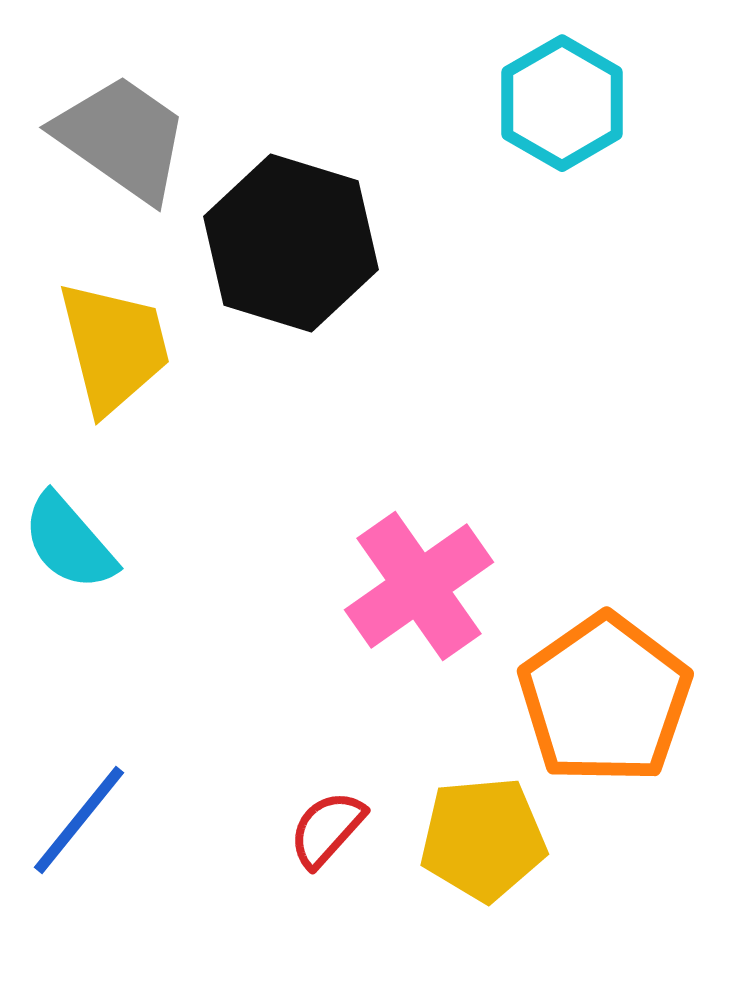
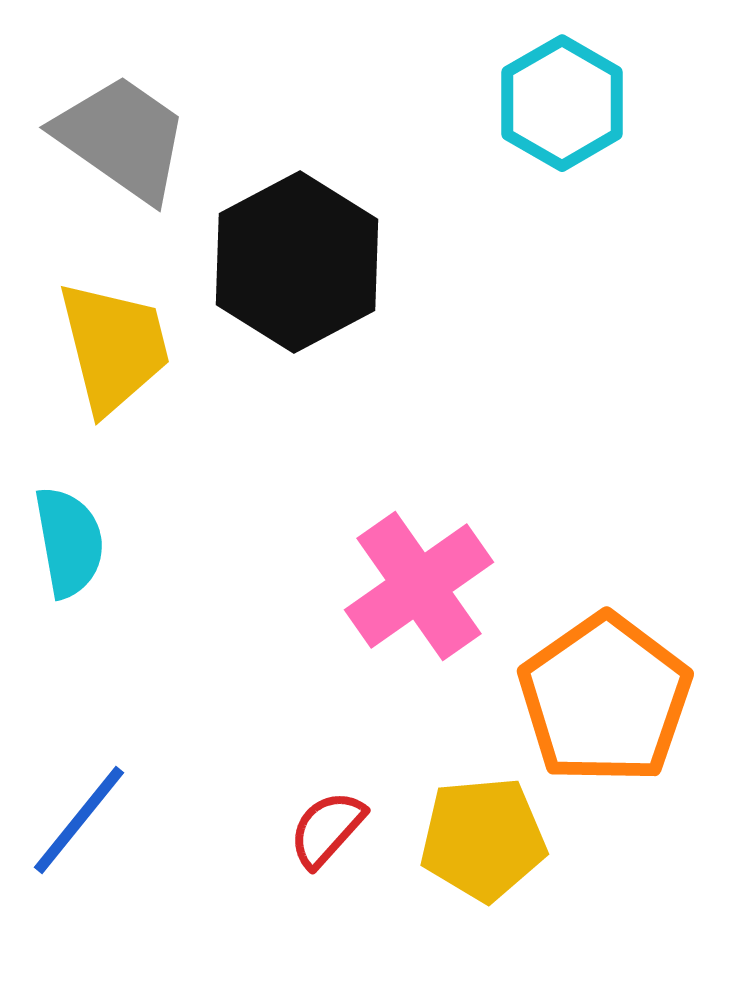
black hexagon: moved 6 px right, 19 px down; rotated 15 degrees clockwise
cyan semicircle: rotated 149 degrees counterclockwise
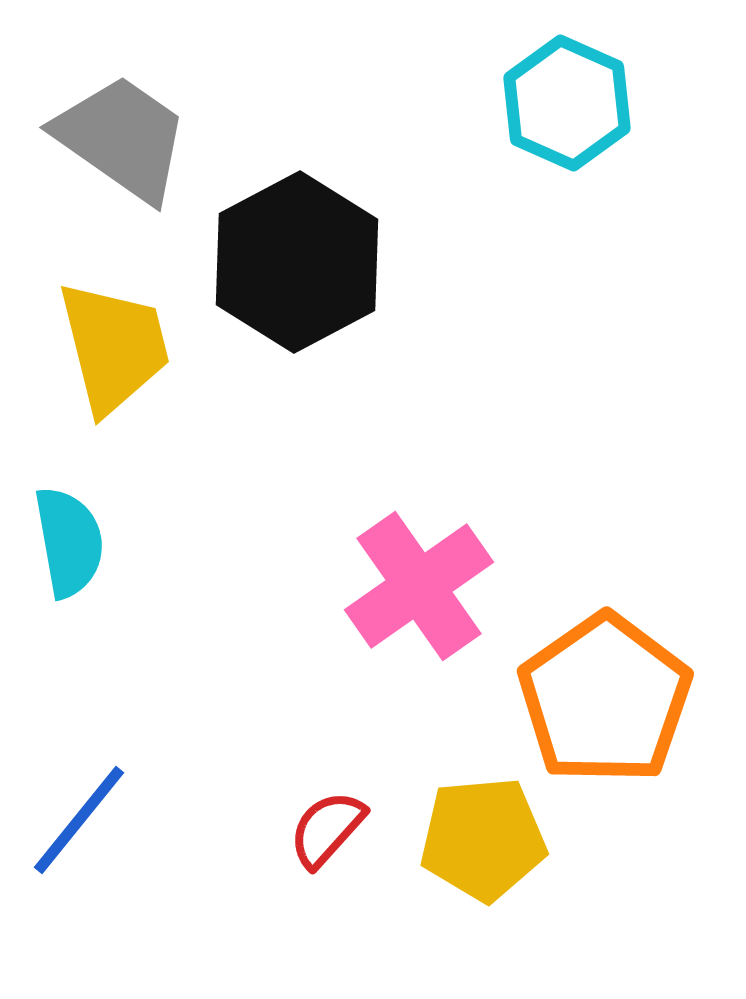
cyan hexagon: moved 5 px right; rotated 6 degrees counterclockwise
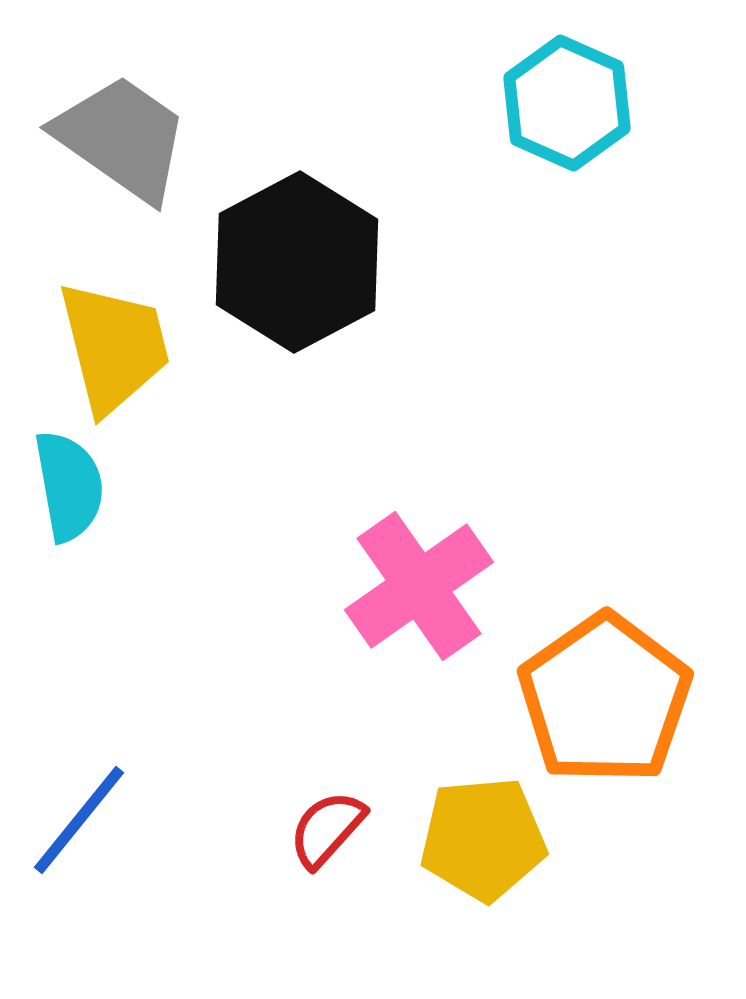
cyan semicircle: moved 56 px up
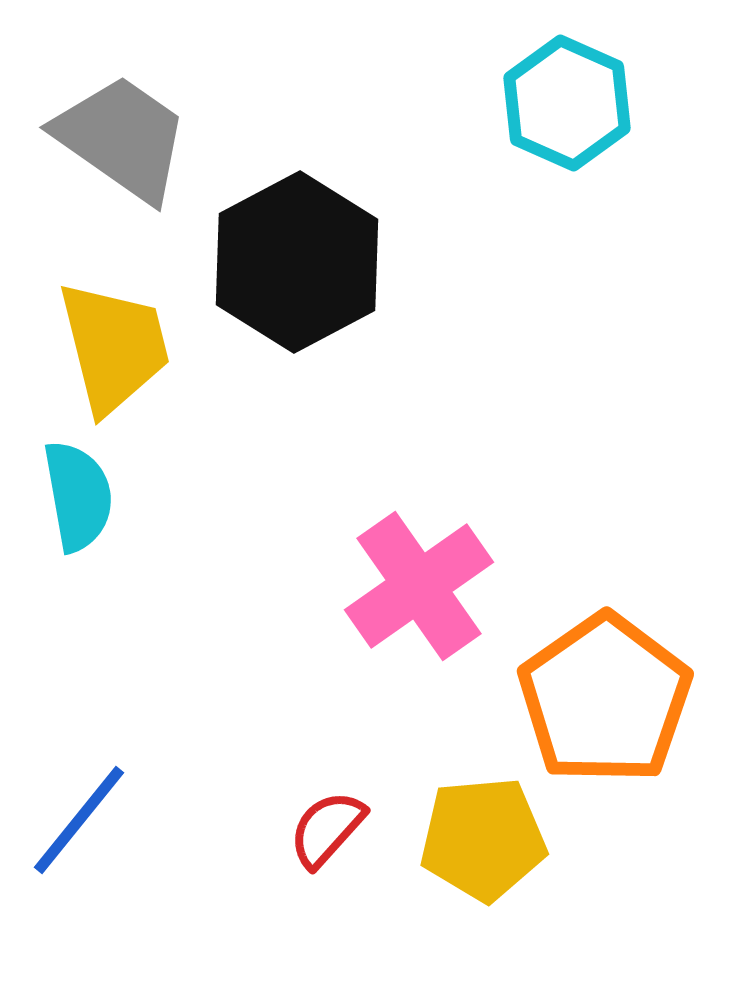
cyan semicircle: moved 9 px right, 10 px down
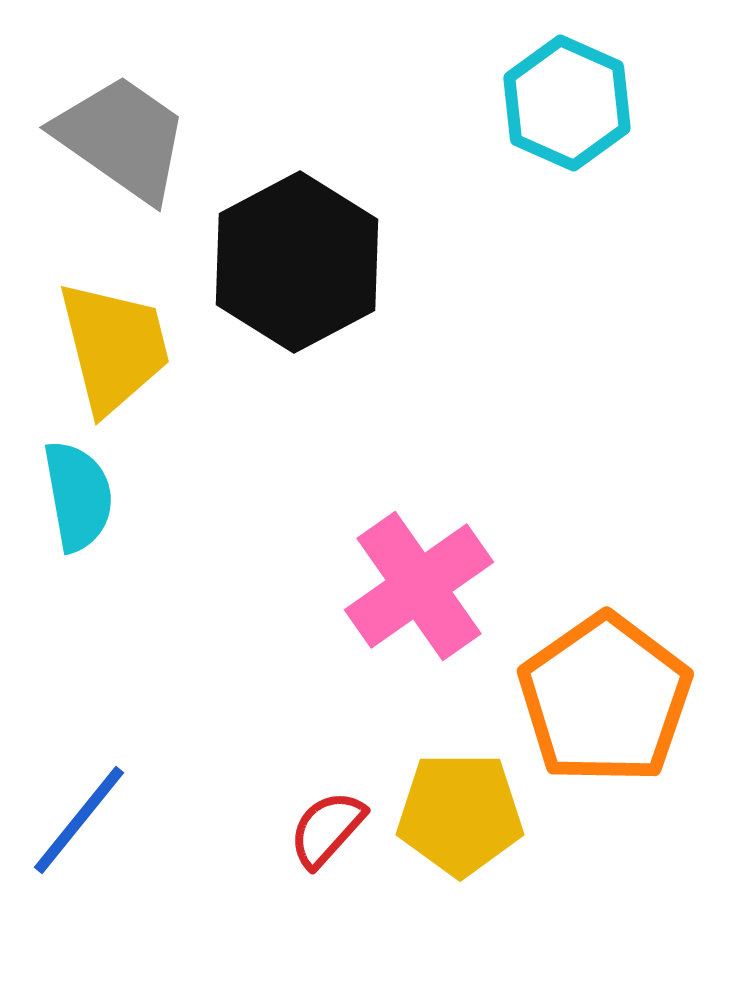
yellow pentagon: moved 23 px left, 25 px up; rotated 5 degrees clockwise
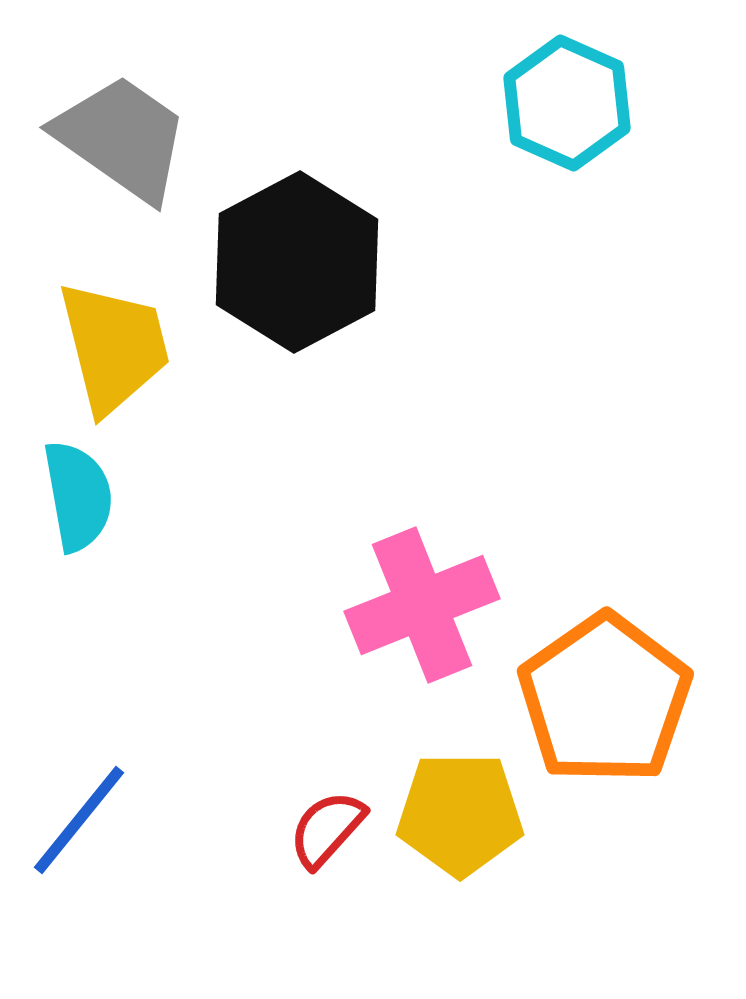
pink cross: moved 3 px right, 19 px down; rotated 13 degrees clockwise
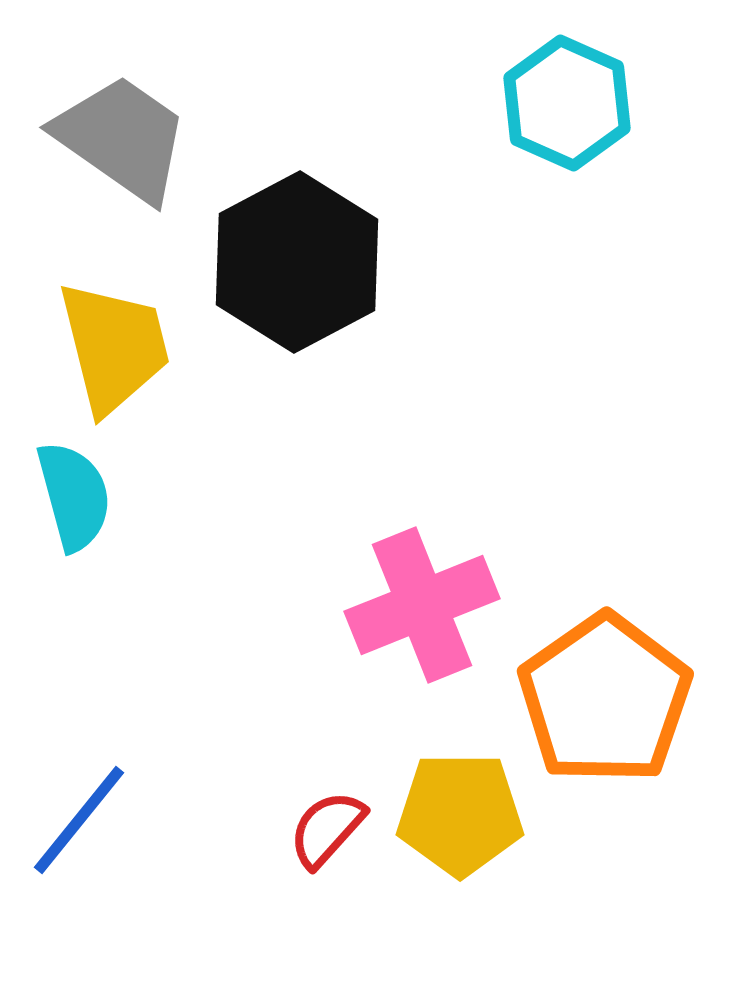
cyan semicircle: moved 4 px left; rotated 5 degrees counterclockwise
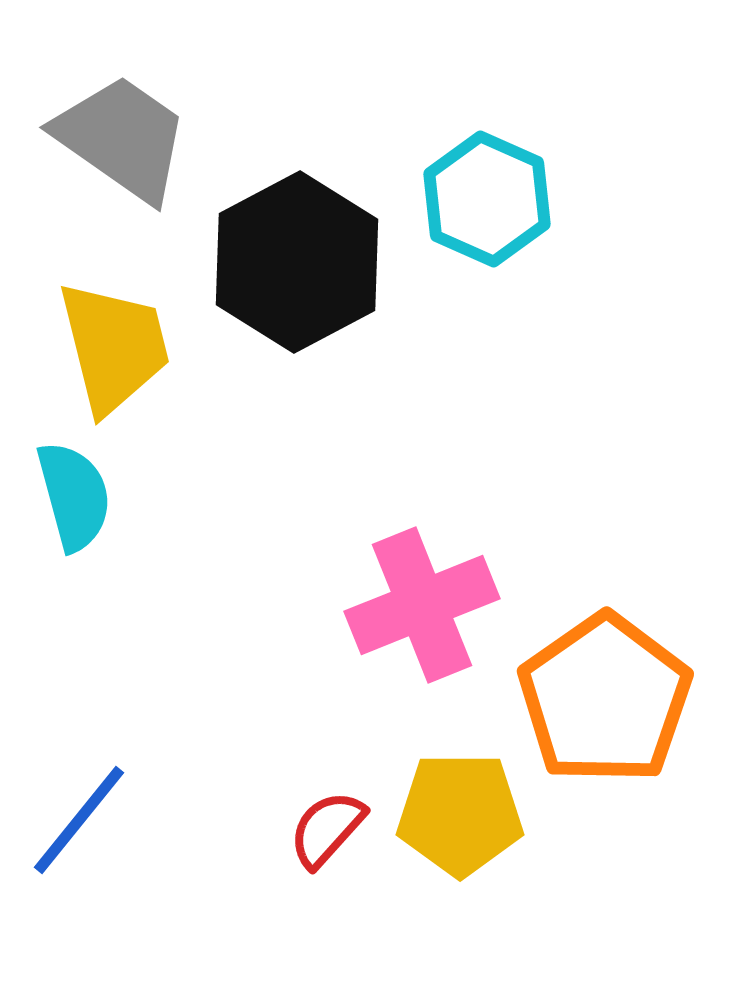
cyan hexagon: moved 80 px left, 96 px down
